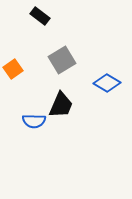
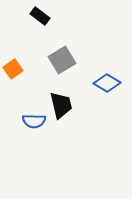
black trapezoid: rotated 36 degrees counterclockwise
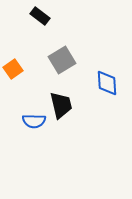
blue diamond: rotated 56 degrees clockwise
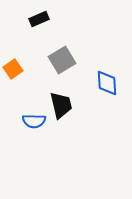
black rectangle: moved 1 px left, 3 px down; rotated 60 degrees counterclockwise
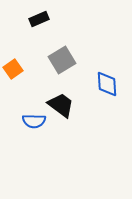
blue diamond: moved 1 px down
black trapezoid: rotated 40 degrees counterclockwise
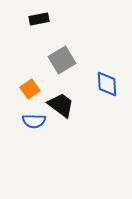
black rectangle: rotated 12 degrees clockwise
orange square: moved 17 px right, 20 px down
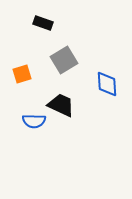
black rectangle: moved 4 px right, 4 px down; rotated 30 degrees clockwise
gray square: moved 2 px right
orange square: moved 8 px left, 15 px up; rotated 18 degrees clockwise
black trapezoid: rotated 12 degrees counterclockwise
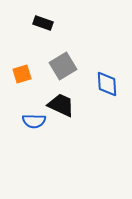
gray square: moved 1 px left, 6 px down
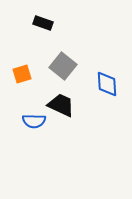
gray square: rotated 20 degrees counterclockwise
